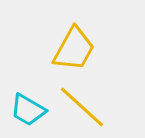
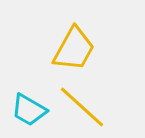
cyan trapezoid: moved 1 px right
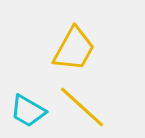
cyan trapezoid: moved 1 px left, 1 px down
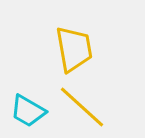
yellow trapezoid: rotated 39 degrees counterclockwise
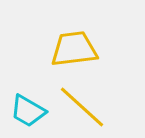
yellow trapezoid: rotated 87 degrees counterclockwise
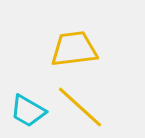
yellow line: moved 2 px left
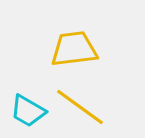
yellow line: rotated 6 degrees counterclockwise
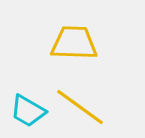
yellow trapezoid: moved 6 px up; rotated 9 degrees clockwise
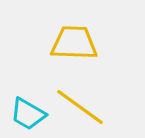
cyan trapezoid: moved 3 px down
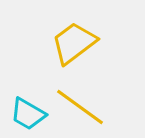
yellow trapezoid: rotated 39 degrees counterclockwise
